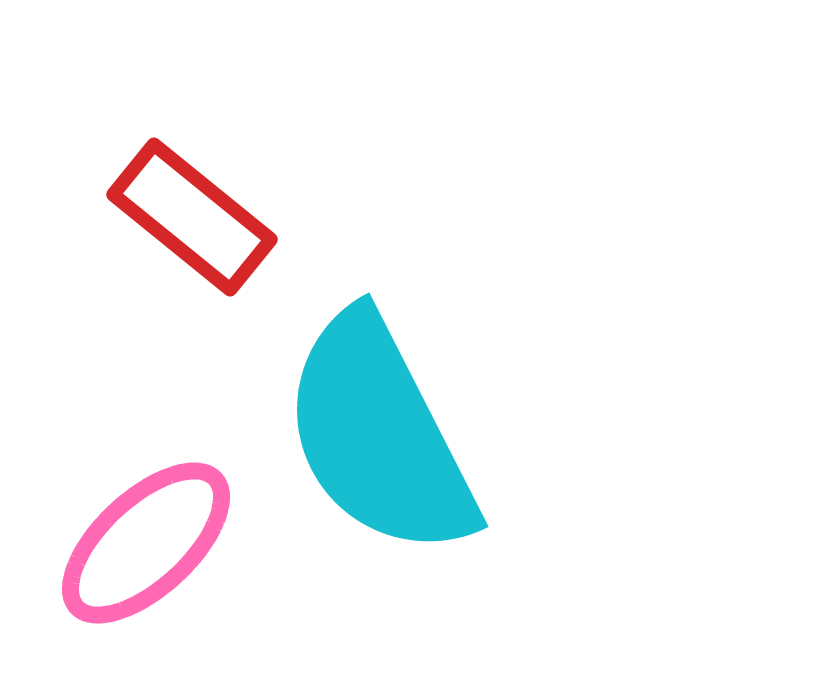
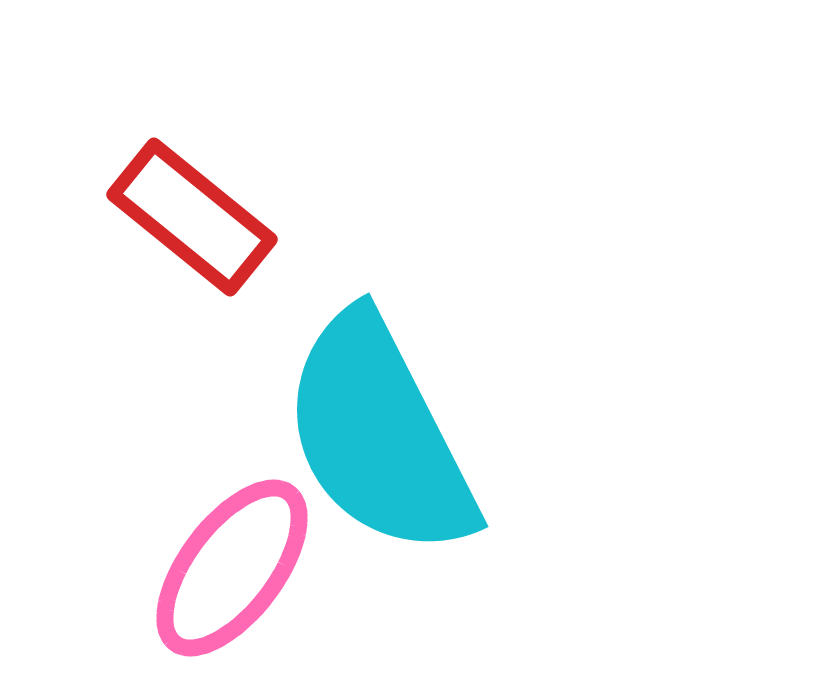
pink ellipse: moved 86 px right, 25 px down; rotated 10 degrees counterclockwise
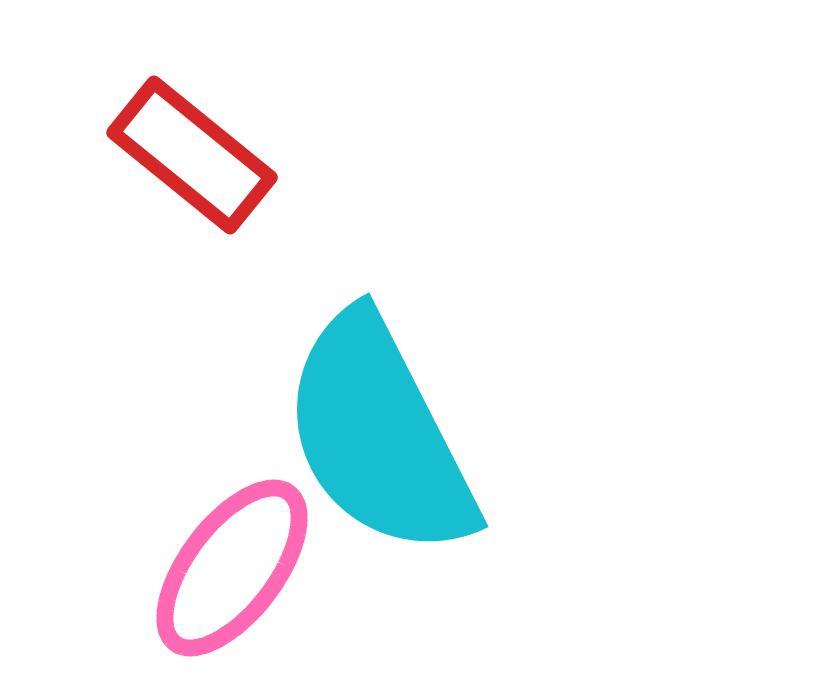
red rectangle: moved 62 px up
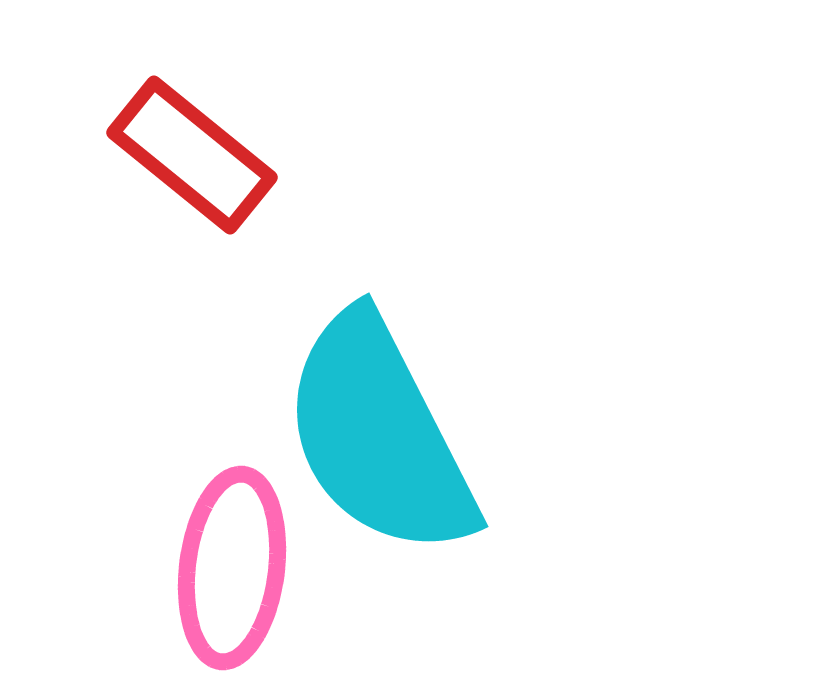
pink ellipse: rotated 30 degrees counterclockwise
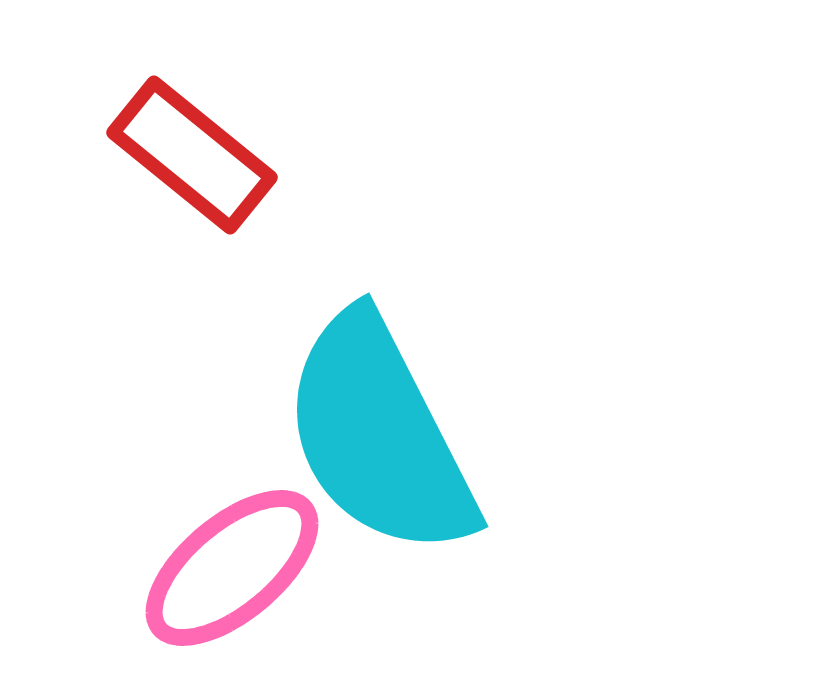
pink ellipse: rotated 43 degrees clockwise
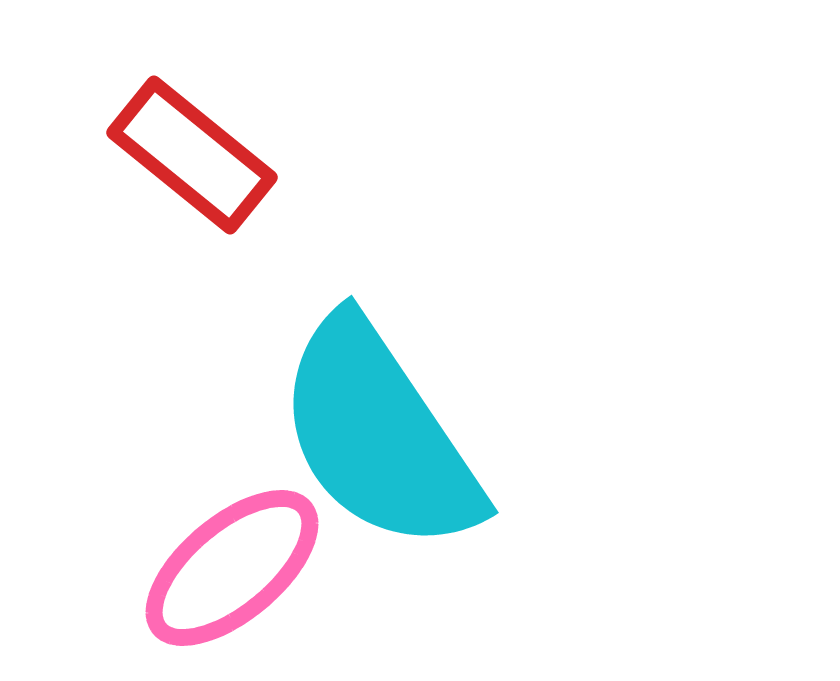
cyan semicircle: rotated 7 degrees counterclockwise
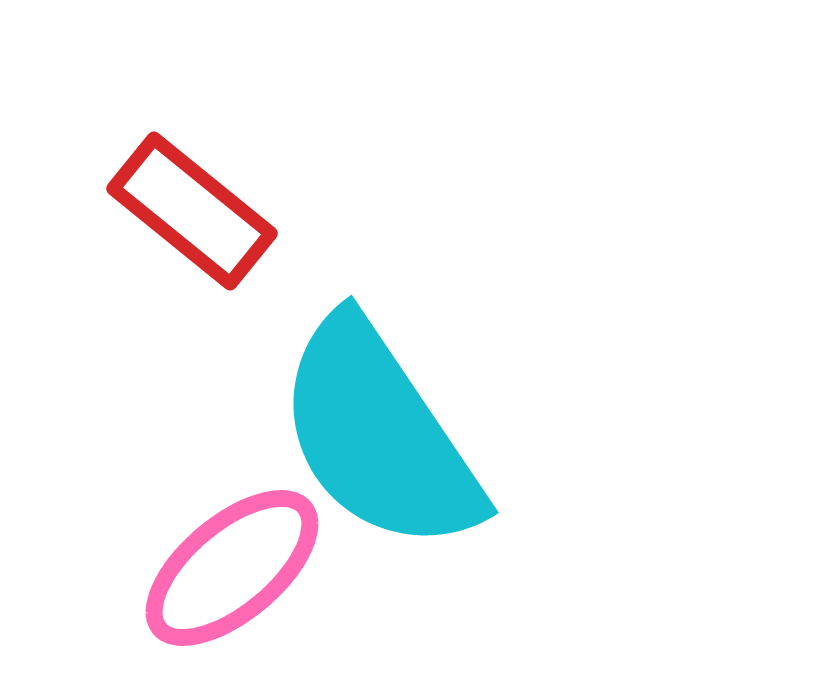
red rectangle: moved 56 px down
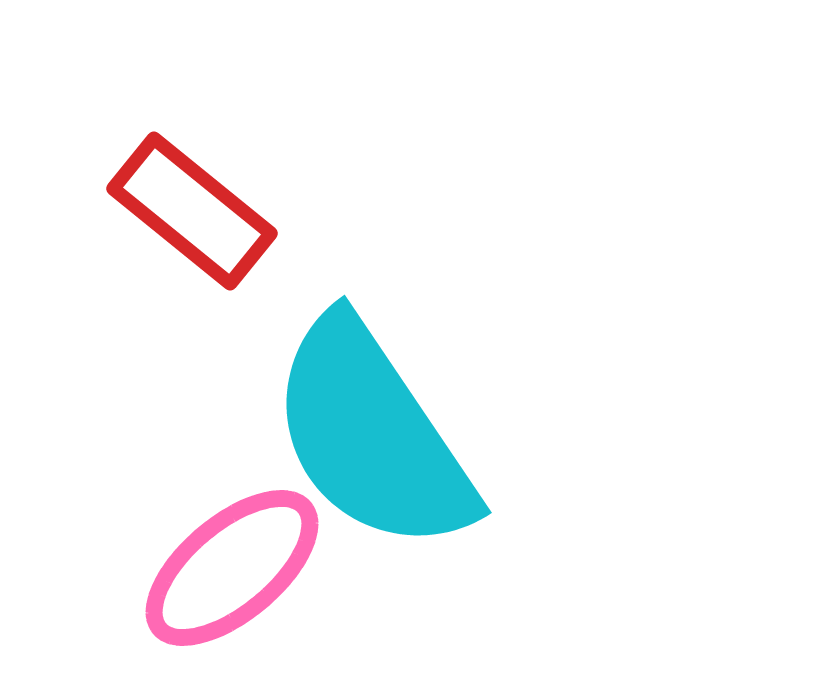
cyan semicircle: moved 7 px left
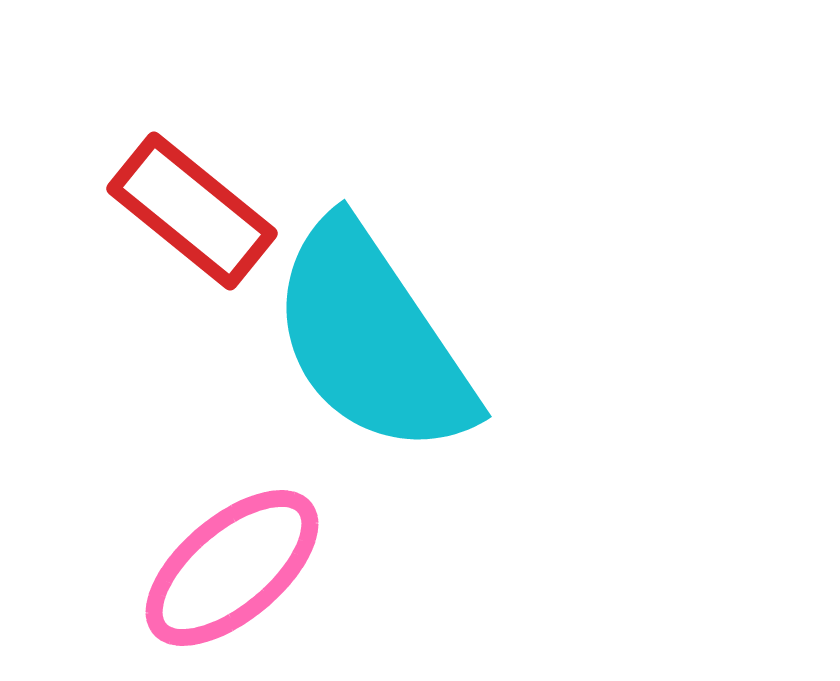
cyan semicircle: moved 96 px up
